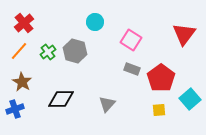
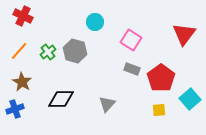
red cross: moved 1 px left, 7 px up; rotated 24 degrees counterclockwise
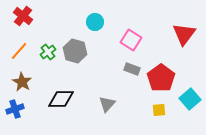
red cross: rotated 12 degrees clockwise
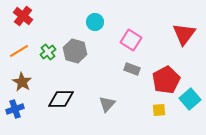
orange line: rotated 18 degrees clockwise
red pentagon: moved 5 px right, 2 px down; rotated 8 degrees clockwise
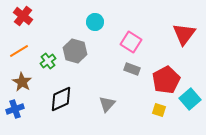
pink square: moved 2 px down
green cross: moved 9 px down
black diamond: rotated 24 degrees counterclockwise
yellow square: rotated 24 degrees clockwise
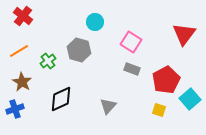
gray hexagon: moved 4 px right, 1 px up
gray triangle: moved 1 px right, 2 px down
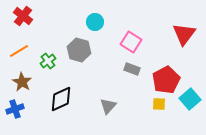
yellow square: moved 6 px up; rotated 16 degrees counterclockwise
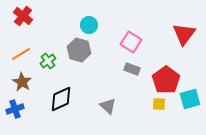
cyan circle: moved 6 px left, 3 px down
orange line: moved 2 px right, 3 px down
red pentagon: rotated 8 degrees counterclockwise
cyan square: rotated 25 degrees clockwise
gray triangle: rotated 30 degrees counterclockwise
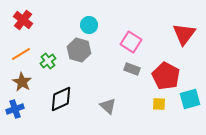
red cross: moved 4 px down
red pentagon: moved 4 px up; rotated 8 degrees counterclockwise
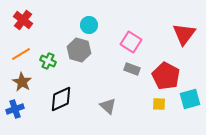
green cross: rotated 28 degrees counterclockwise
